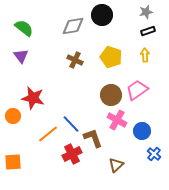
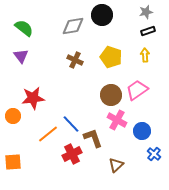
red star: rotated 20 degrees counterclockwise
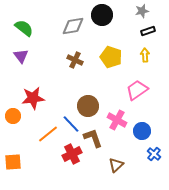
gray star: moved 4 px left, 1 px up
brown circle: moved 23 px left, 11 px down
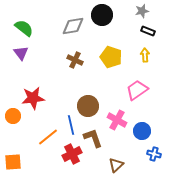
black rectangle: rotated 40 degrees clockwise
purple triangle: moved 3 px up
blue line: moved 1 px down; rotated 30 degrees clockwise
orange line: moved 3 px down
blue cross: rotated 24 degrees counterclockwise
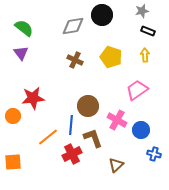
blue line: rotated 18 degrees clockwise
blue circle: moved 1 px left, 1 px up
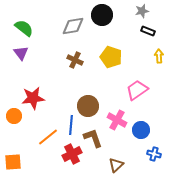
yellow arrow: moved 14 px right, 1 px down
orange circle: moved 1 px right
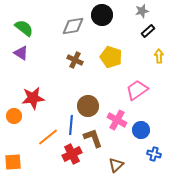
black rectangle: rotated 64 degrees counterclockwise
purple triangle: rotated 21 degrees counterclockwise
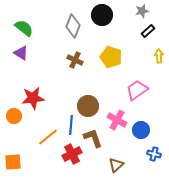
gray diamond: rotated 60 degrees counterclockwise
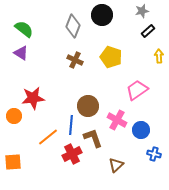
green semicircle: moved 1 px down
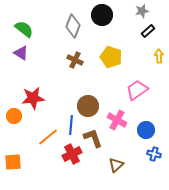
blue circle: moved 5 px right
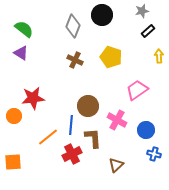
brown L-shape: rotated 15 degrees clockwise
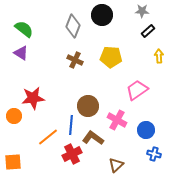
gray star: rotated 16 degrees clockwise
yellow pentagon: rotated 15 degrees counterclockwise
brown L-shape: rotated 50 degrees counterclockwise
